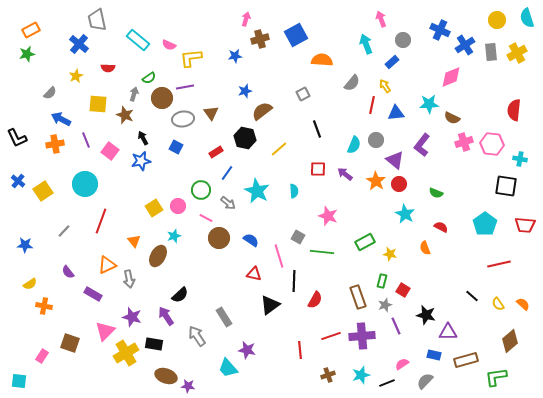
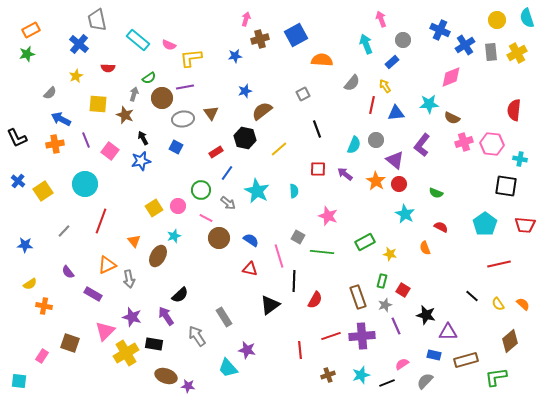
red triangle at (254, 274): moved 4 px left, 5 px up
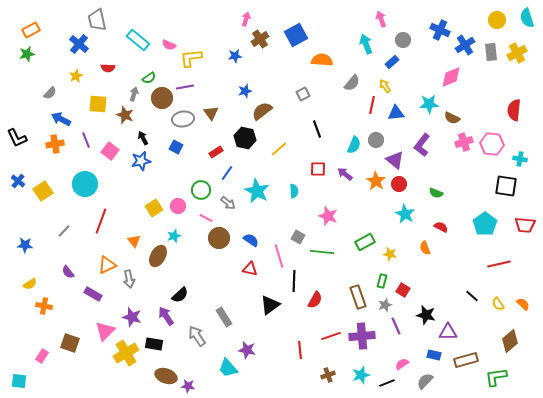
brown cross at (260, 39): rotated 18 degrees counterclockwise
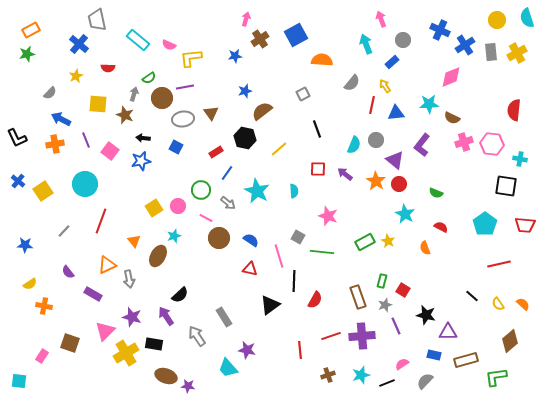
black arrow at (143, 138): rotated 56 degrees counterclockwise
yellow star at (390, 254): moved 2 px left, 13 px up; rotated 16 degrees clockwise
